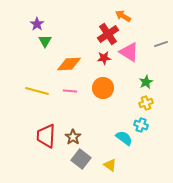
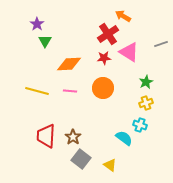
cyan cross: moved 1 px left
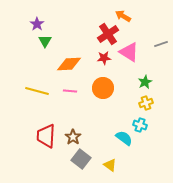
green star: moved 1 px left
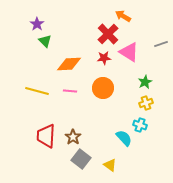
red cross: rotated 10 degrees counterclockwise
green triangle: rotated 16 degrees counterclockwise
cyan semicircle: rotated 12 degrees clockwise
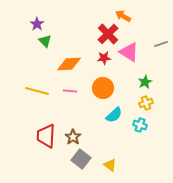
cyan semicircle: moved 10 px left, 23 px up; rotated 90 degrees clockwise
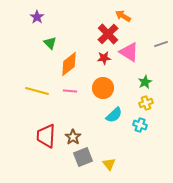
purple star: moved 7 px up
green triangle: moved 5 px right, 2 px down
orange diamond: rotated 35 degrees counterclockwise
gray square: moved 2 px right, 2 px up; rotated 30 degrees clockwise
yellow triangle: moved 1 px left, 1 px up; rotated 16 degrees clockwise
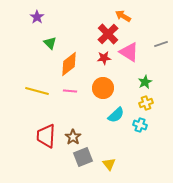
cyan semicircle: moved 2 px right
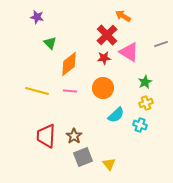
purple star: rotated 24 degrees counterclockwise
red cross: moved 1 px left, 1 px down
brown star: moved 1 px right, 1 px up
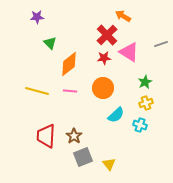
purple star: rotated 16 degrees counterclockwise
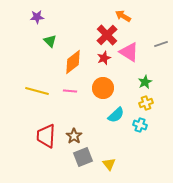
green triangle: moved 2 px up
red star: rotated 16 degrees counterclockwise
orange diamond: moved 4 px right, 2 px up
